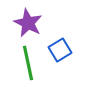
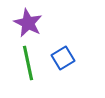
blue square: moved 3 px right, 8 px down
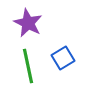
green line: moved 3 px down
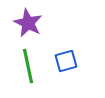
blue square: moved 3 px right, 3 px down; rotated 15 degrees clockwise
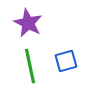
green line: moved 2 px right
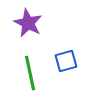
green line: moved 7 px down
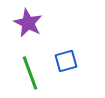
green line: rotated 8 degrees counterclockwise
